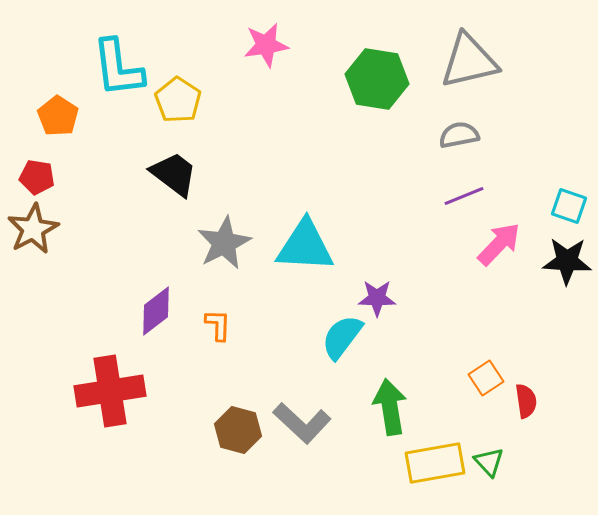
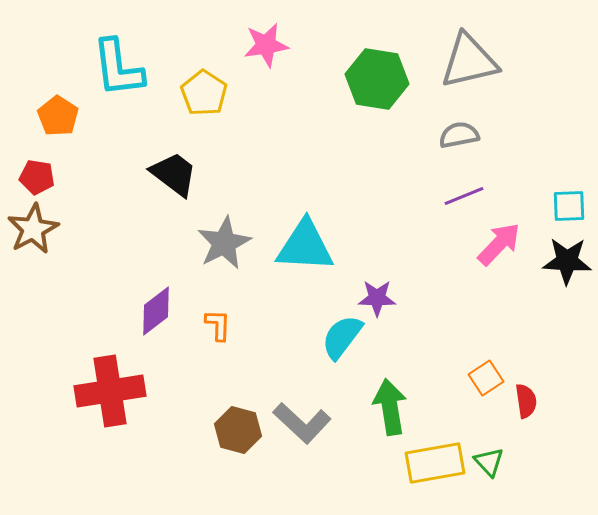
yellow pentagon: moved 26 px right, 7 px up
cyan square: rotated 21 degrees counterclockwise
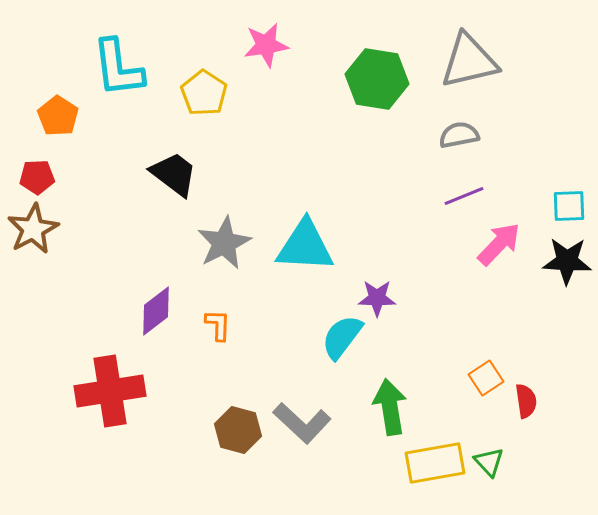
red pentagon: rotated 12 degrees counterclockwise
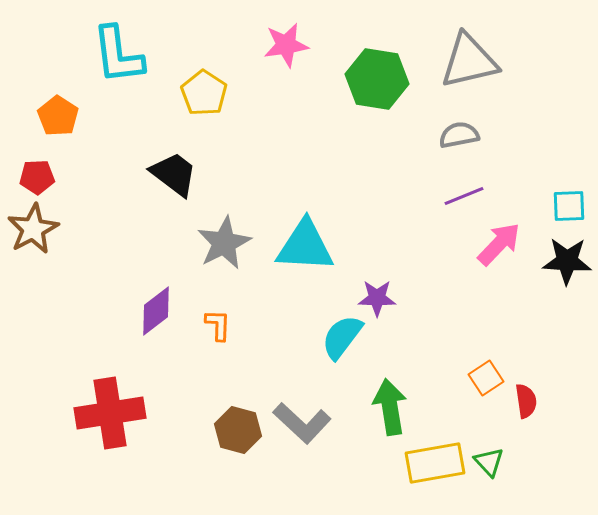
pink star: moved 20 px right
cyan L-shape: moved 13 px up
red cross: moved 22 px down
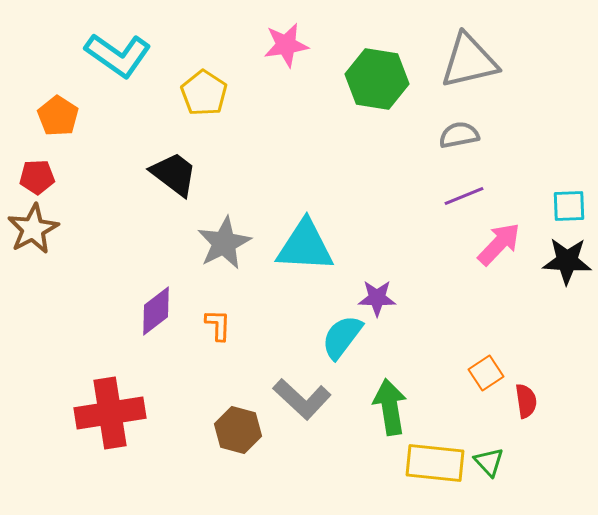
cyan L-shape: rotated 48 degrees counterclockwise
orange square: moved 5 px up
gray L-shape: moved 24 px up
yellow rectangle: rotated 16 degrees clockwise
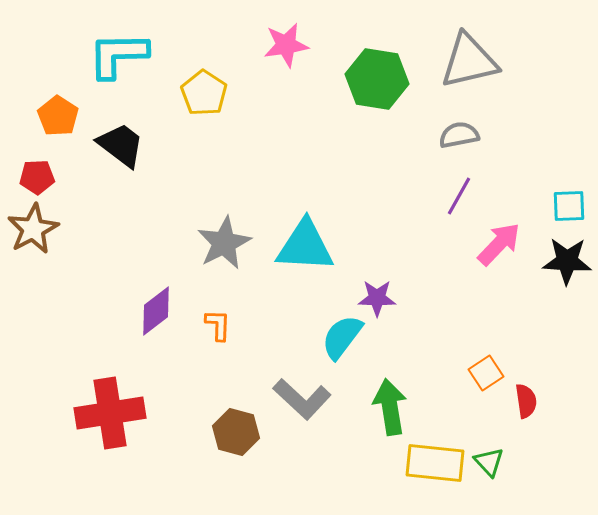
cyan L-shape: rotated 144 degrees clockwise
black trapezoid: moved 53 px left, 29 px up
purple line: moved 5 px left; rotated 39 degrees counterclockwise
brown hexagon: moved 2 px left, 2 px down
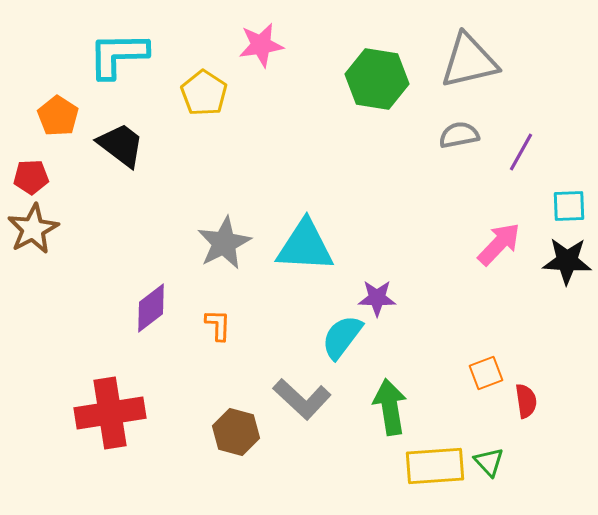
pink star: moved 25 px left
red pentagon: moved 6 px left
purple line: moved 62 px right, 44 px up
purple diamond: moved 5 px left, 3 px up
orange square: rotated 12 degrees clockwise
yellow rectangle: moved 3 px down; rotated 10 degrees counterclockwise
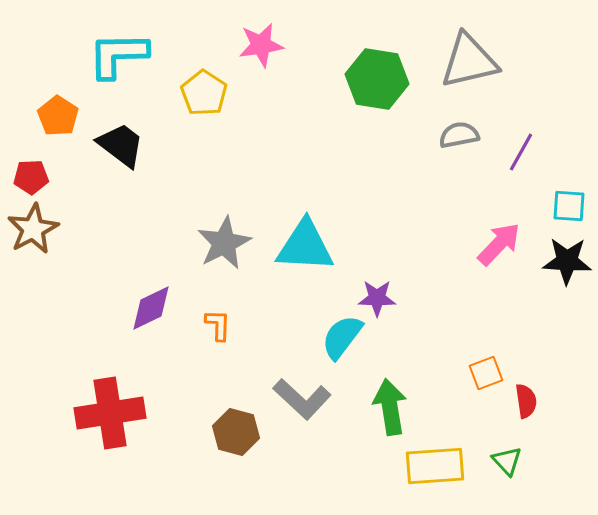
cyan square: rotated 6 degrees clockwise
purple diamond: rotated 12 degrees clockwise
green triangle: moved 18 px right, 1 px up
